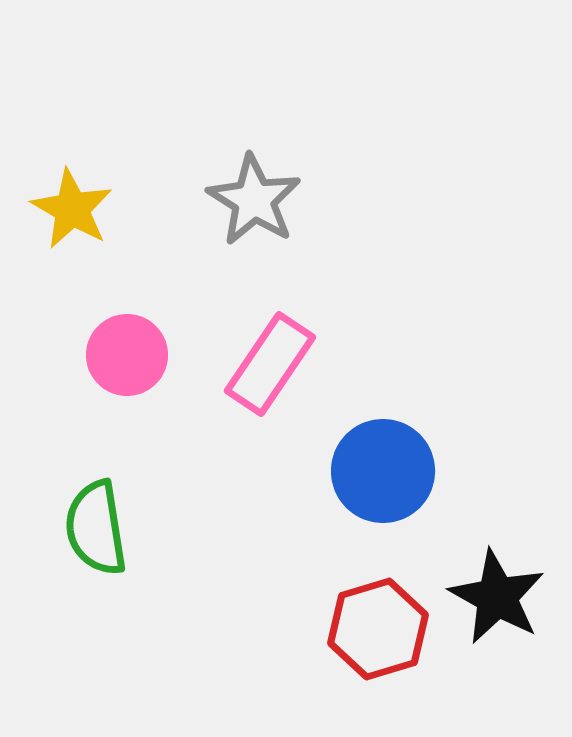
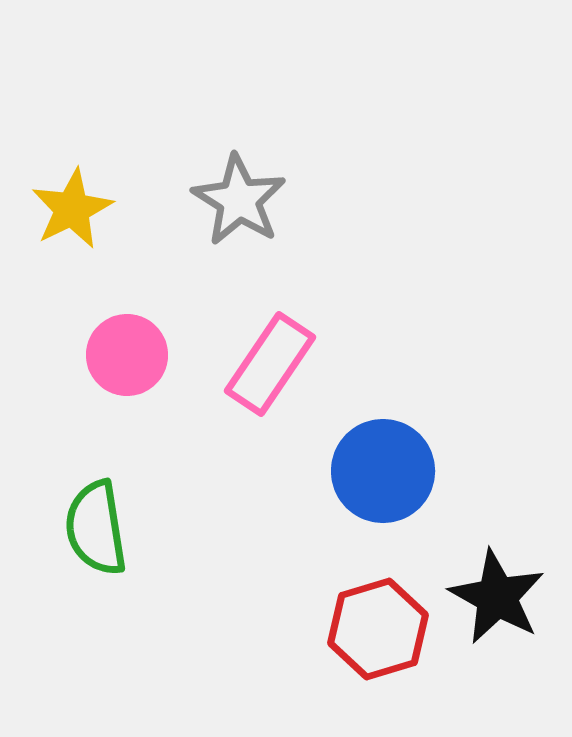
gray star: moved 15 px left
yellow star: rotated 16 degrees clockwise
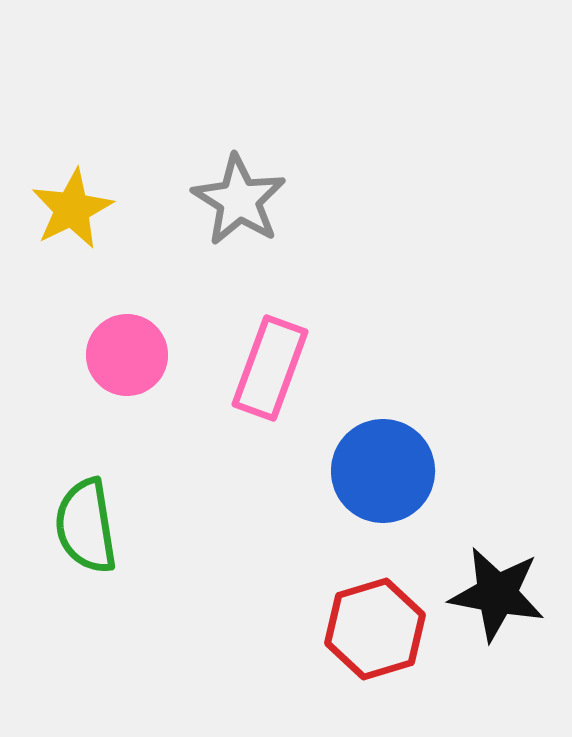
pink rectangle: moved 4 px down; rotated 14 degrees counterclockwise
green semicircle: moved 10 px left, 2 px up
black star: moved 3 px up; rotated 18 degrees counterclockwise
red hexagon: moved 3 px left
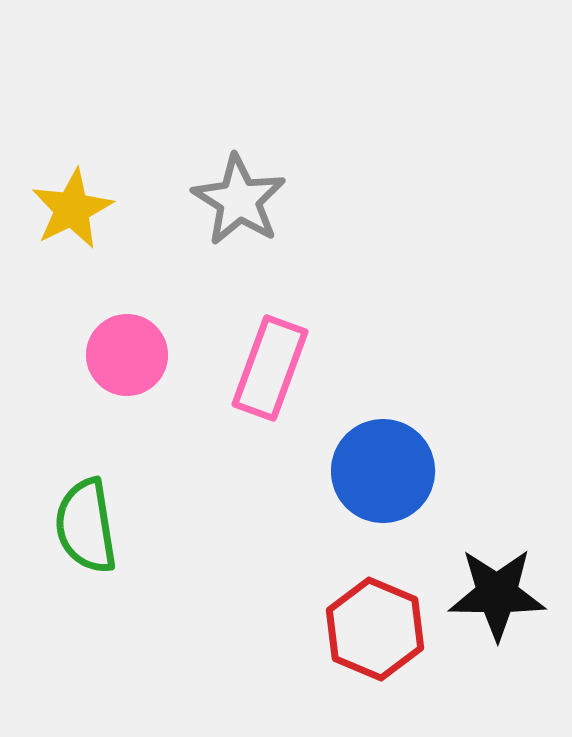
black star: rotated 10 degrees counterclockwise
red hexagon: rotated 20 degrees counterclockwise
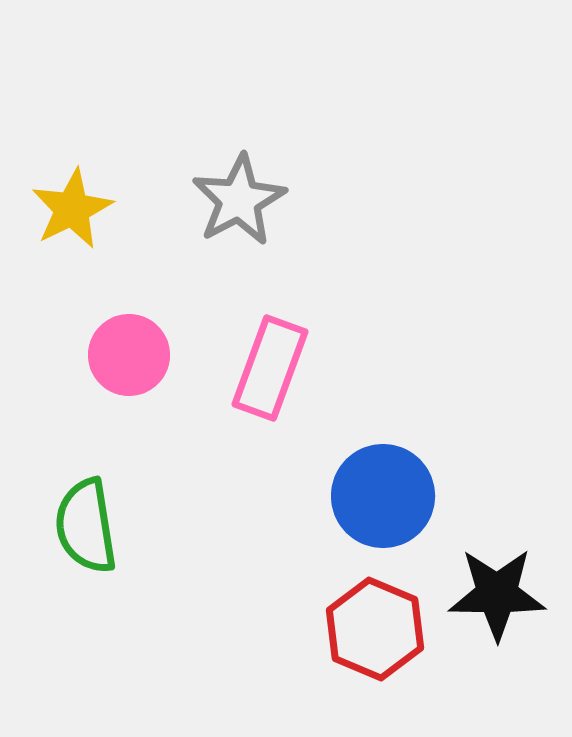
gray star: rotated 12 degrees clockwise
pink circle: moved 2 px right
blue circle: moved 25 px down
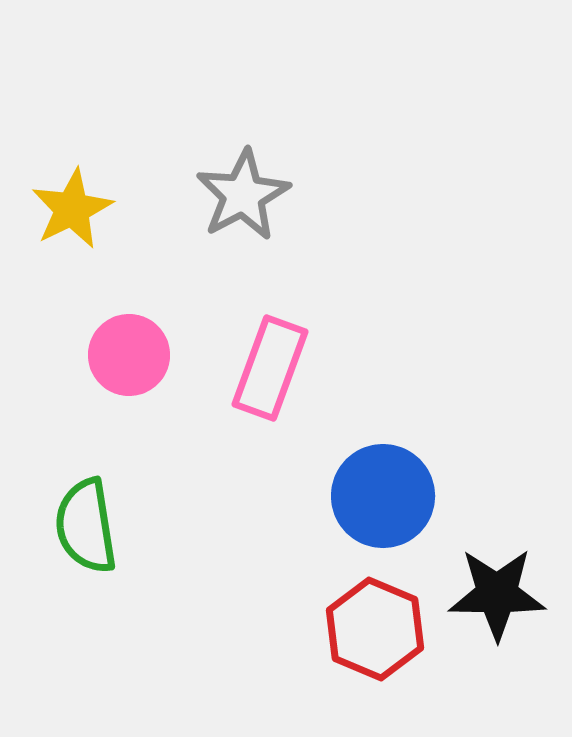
gray star: moved 4 px right, 5 px up
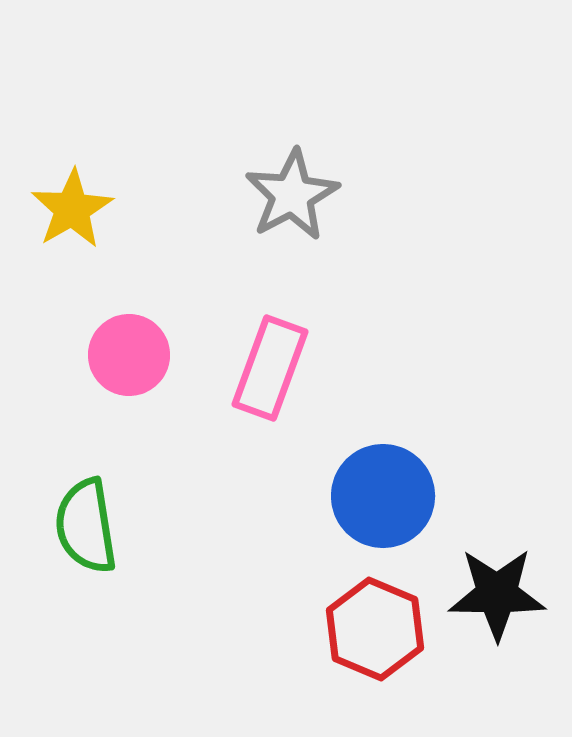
gray star: moved 49 px right
yellow star: rotated 4 degrees counterclockwise
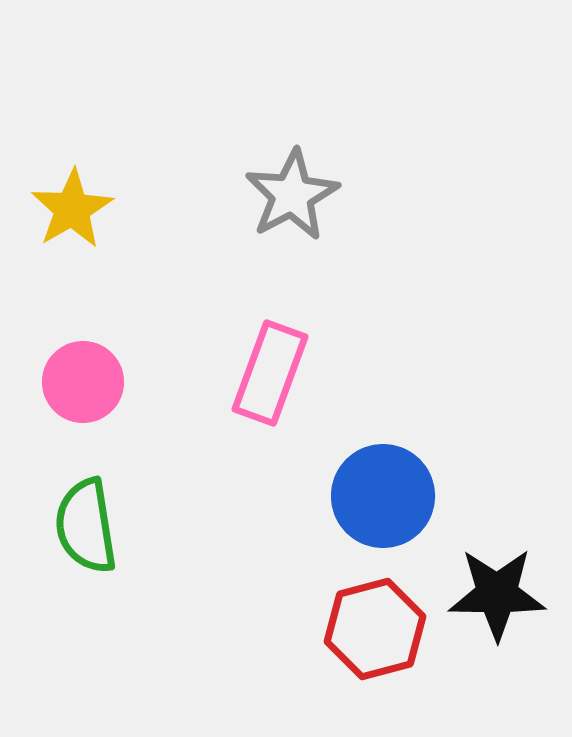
pink circle: moved 46 px left, 27 px down
pink rectangle: moved 5 px down
red hexagon: rotated 22 degrees clockwise
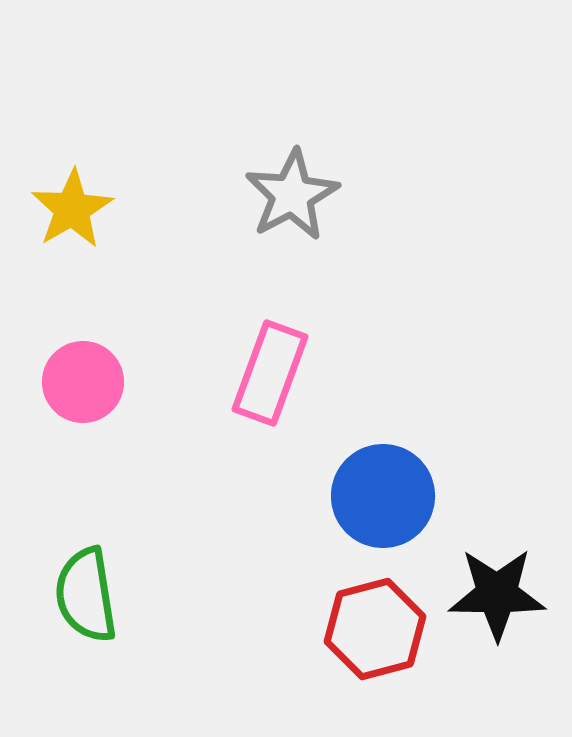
green semicircle: moved 69 px down
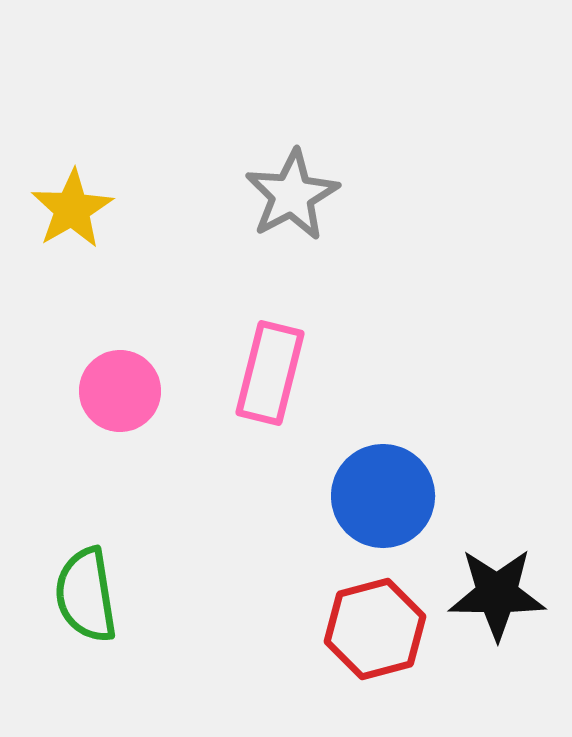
pink rectangle: rotated 6 degrees counterclockwise
pink circle: moved 37 px right, 9 px down
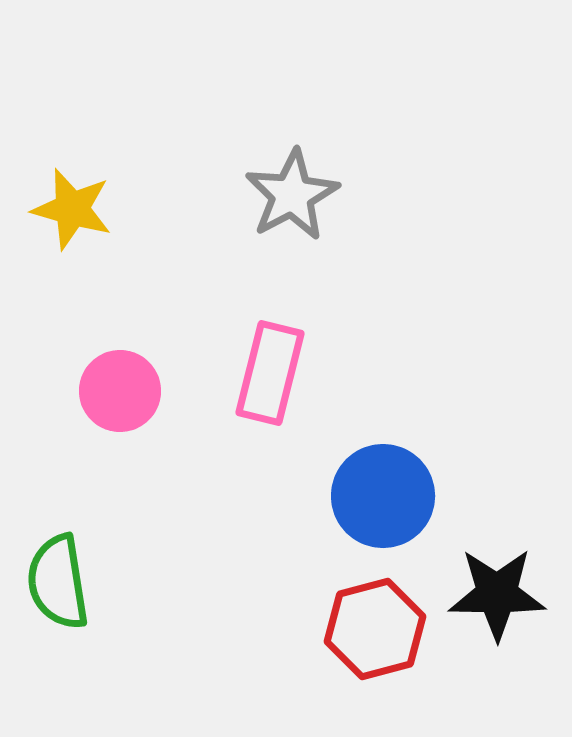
yellow star: rotated 26 degrees counterclockwise
green semicircle: moved 28 px left, 13 px up
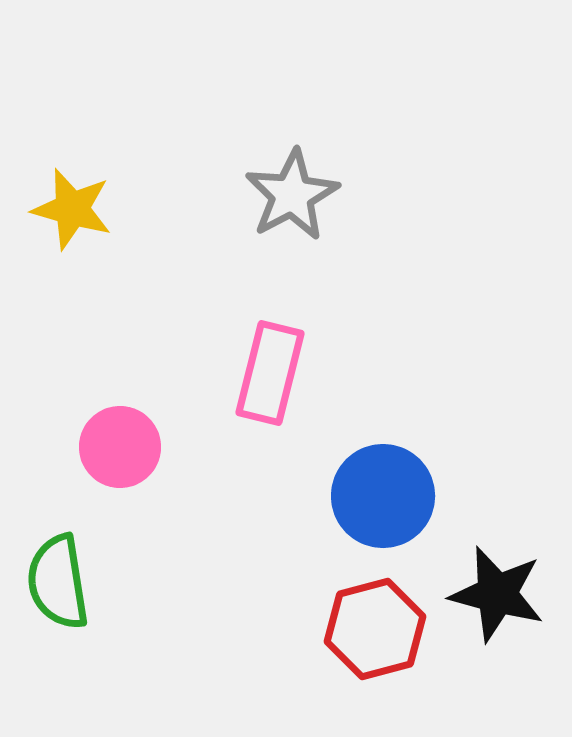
pink circle: moved 56 px down
black star: rotated 14 degrees clockwise
